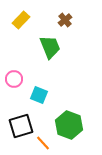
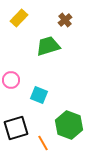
yellow rectangle: moved 2 px left, 2 px up
green trapezoid: moved 2 px left, 1 px up; rotated 85 degrees counterclockwise
pink circle: moved 3 px left, 1 px down
black square: moved 5 px left, 2 px down
orange line: rotated 14 degrees clockwise
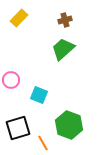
brown cross: rotated 24 degrees clockwise
green trapezoid: moved 15 px right, 3 px down; rotated 25 degrees counterclockwise
black square: moved 2 px right
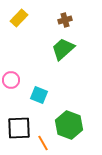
black square: moved 1 px right; rotated 15 degrees clockwise
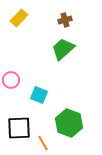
green hexagon: moved 2 px up
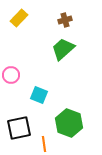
pink circle: moved 5 px up
black square: rotated 10 degrees counterclockwise
orange line: moved 1 px right, 1 px down; rotated 21 degrees clockwise
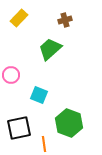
green trapezoid: moved 13 px left
